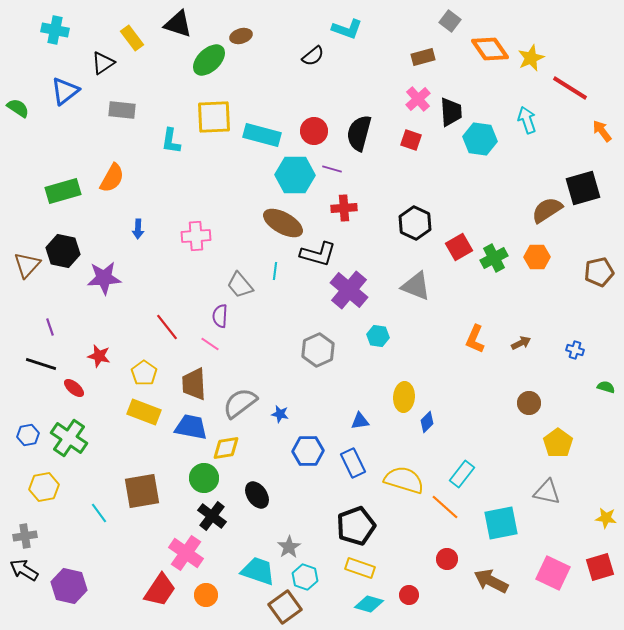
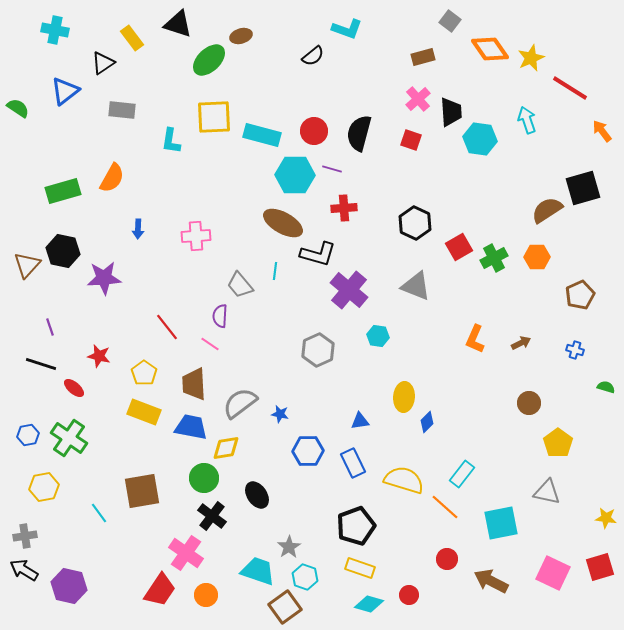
brown pentagon at (599, 272): moved 19 px left, 23 px down; rotated 12 degrees counterclockwise
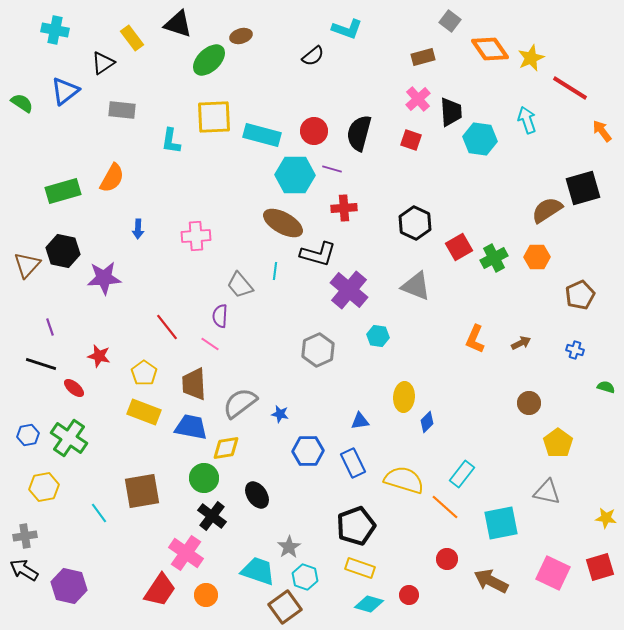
green semicircle at (18, 108): moved 4 px right, 5 px up
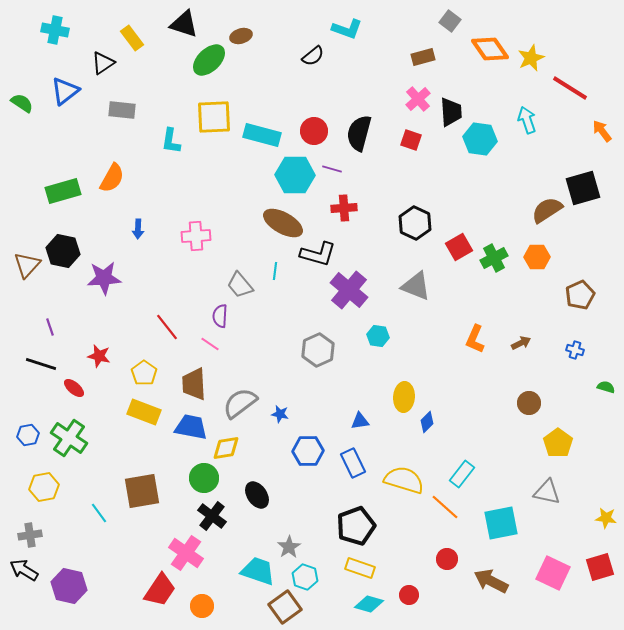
black triangle at (178, 24): moved 6 px right
gray cross at (25, 536): moved 5 px right, 1 px up
orange circle at (206, 595): moved 4 px left, 11 px down
